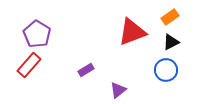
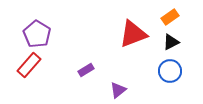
red triangle: moved 1 px right, 2 px down
blue circle: moved 4 px right, 1 px down
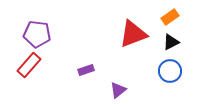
purple pentagon: rotated 24 degrees counterclockwise
purple rectangle: rotated 14 degrees clockwise
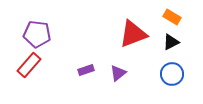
orange rectangle: moved 2 px right; rotated 66 degrees clockwise
blue circle: moved 2 px right, 3 px down
purple triangle: moved 17 px up
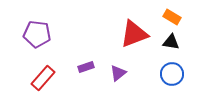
red triangle: moved 1 px right
black triangle: rotated 36 degrees clockwise
red rectangle: moved 14 px right, 13 px down
purple rectangle: moved 3 px up
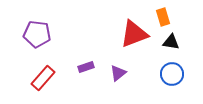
orange rectangle: moved 9 px left; rotated 42 degrees clockwise
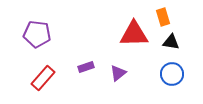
red triangle: rotated 20 degrees clockwise
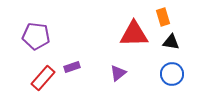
purple pentagon: moved 1 px left, 2 px down
purple rectangle: moved 14 px left
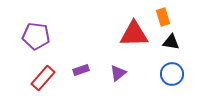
purple rectangle: moved 9 px right, 3 px down
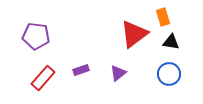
red triangle: rotated 36 degrees counterclockwise
blue circle: moved 3 px left
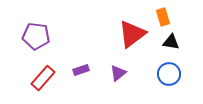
red triangle: moved 2 px left
